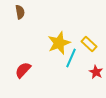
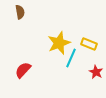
yellow rectangle: rotated 21 degrees counterclockwise
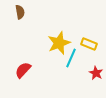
red star: moved 1 px down
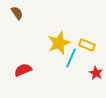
brown semicircle: moved 3 px left, 1 px down; rotated 24 degrees counterclockwise
yellow rectangle: moved 2 px left, 1 px down
red semicircle: rotated 24 degrees clockwise
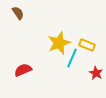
brown semicircle: moved 1 px right
cyan line: moved 1 px right
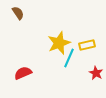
yellow rectangle: rotated 35 degrees counterclockwise
cyan line: moved 3 px left
red semicircle: moved 3 px down
